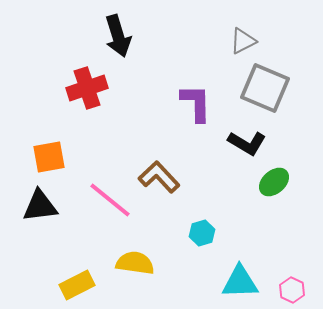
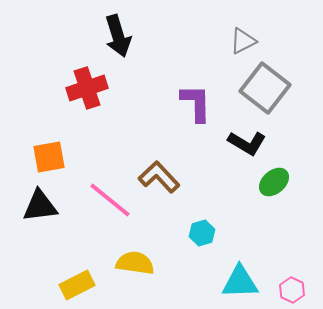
gray square: rotated 15 degrees clockwise
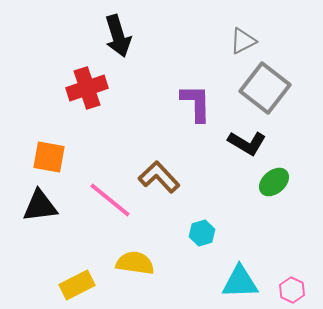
orange square: rotated 20 degrees clockwise
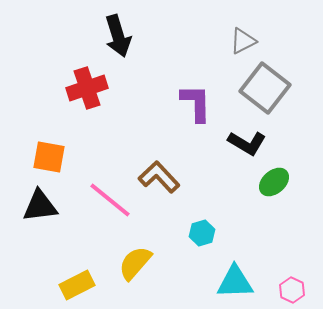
yellow semicircle: rotated 57 degrees counterclockwise
cyan triangle: moved 5 px left
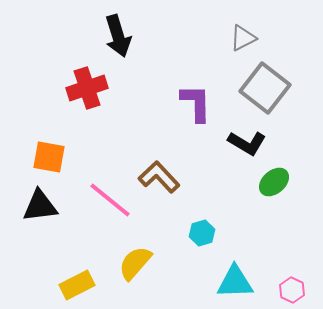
gray triangle: moved 3 px up
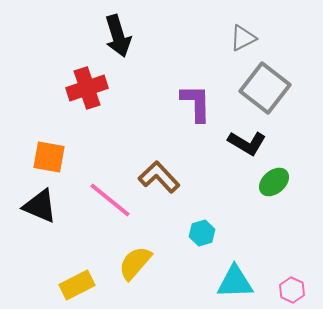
black triangle: rotated 30 degrees clockwise
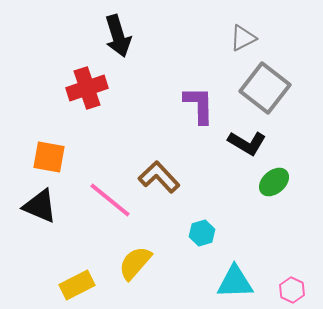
purple L-shape: moved 3 px right, 2 px down
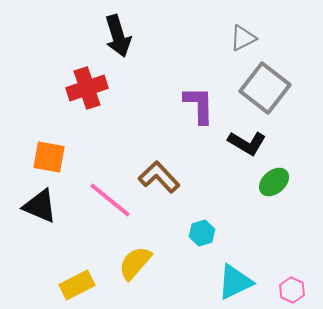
cyan triangle: rotated 24 degrees counterclockwise
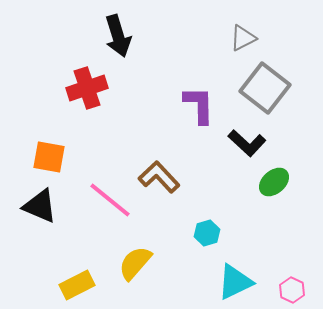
black L-shape: rotated 12 degrees clockwise
cyan hexagon: moved 5 px right
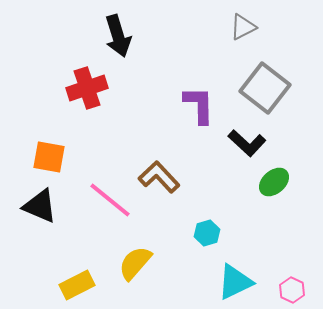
gray triangle: moved 11 px up
